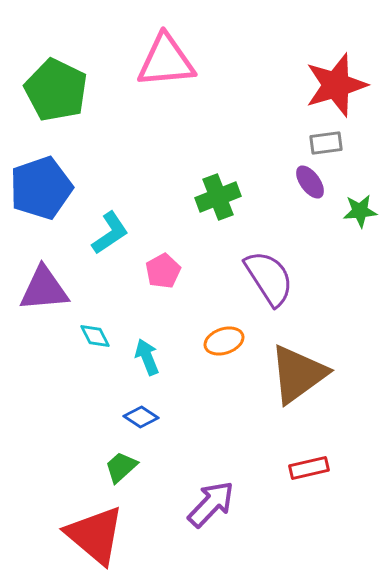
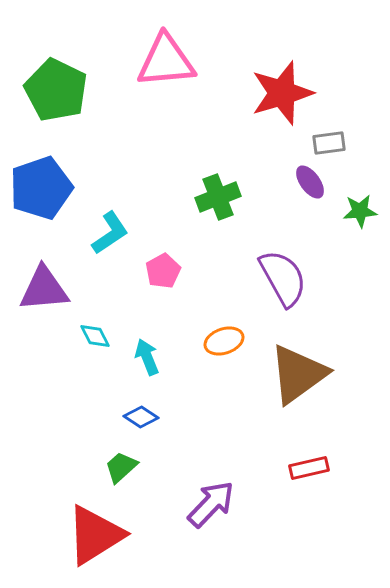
red star: moved 54 px left, 8 px down
gray rectangle: moved 3 px right
purple semicircle: moved 14 px right; rotated 4 degrees clockwise
red triangle: rotated 48 degrees clockwise
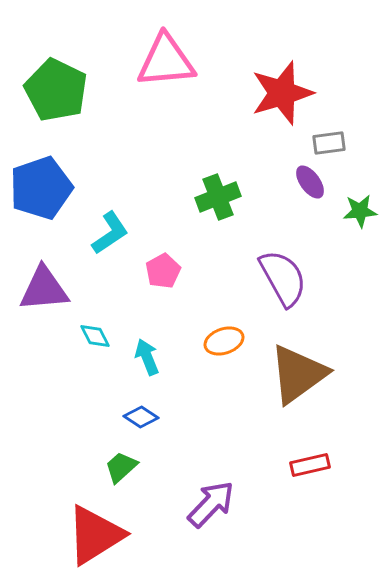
red rectangle: moved 1 px right, 3 px up
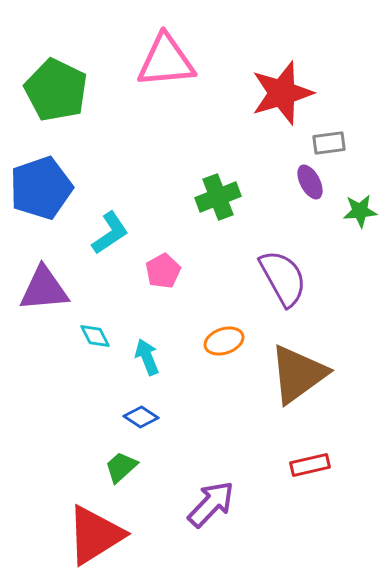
purple ellipse: rotated 8 degrees clockwise
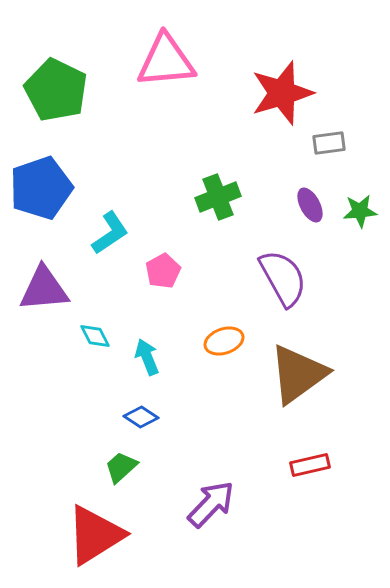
purple ellipse: moved 23 px down
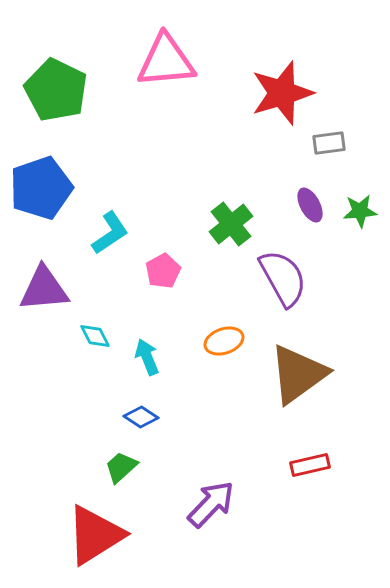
green cross: moved 13 px right, 27 px down; rotated 18 degrees counterclockwise
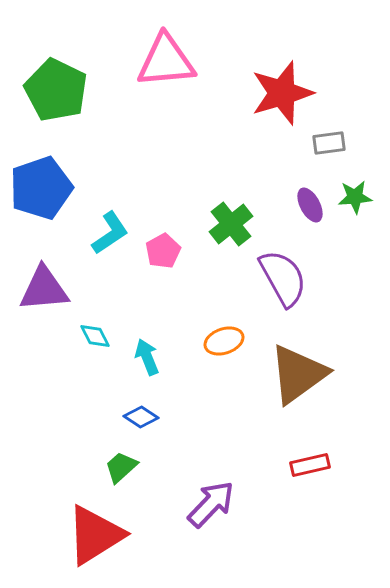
green star: moved 5 px left, 14 px up
pink pentagon: moved 20 px up
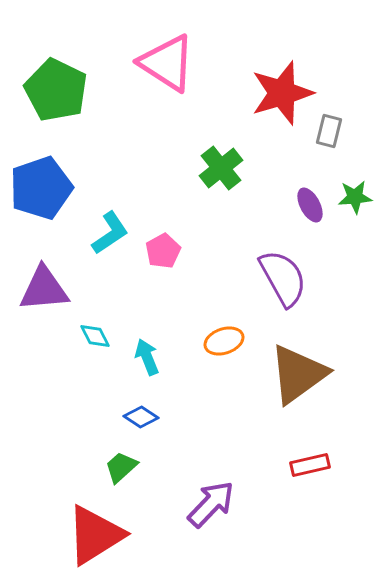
pink triangle: moved 1 px right, 2 px down; rotated 38 degrees clockwise
gray rectangle: moved 12 px up; rotated 68 degrees counterclockwise
green cross: moved 10 px left, 56 px up
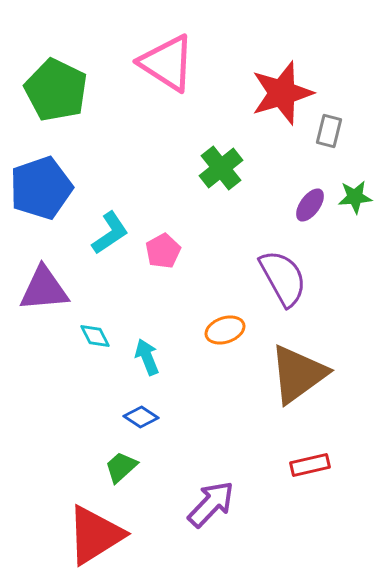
purple ellipse: rotated 64 degrees clockwise
orange ellipse: moved 1 px right, 11 px up
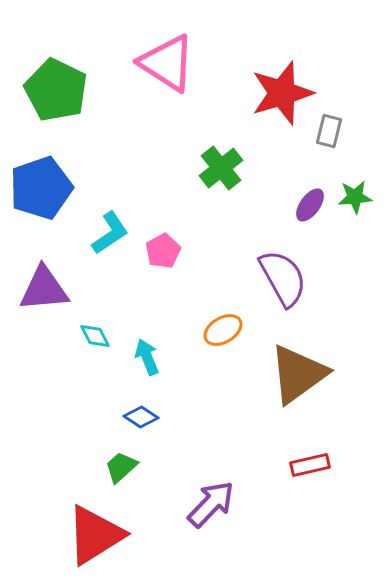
orange ellipse: moved 2 px left; rotated 12 degrees counterclockwise
